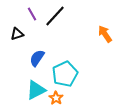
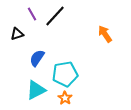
cyan pentagon: rotated 15 degrees clockwise
orange star: moved 9 px right
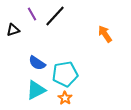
black triangle: moved 4 px left, 4 px up
blue semicircle: moved 5 px down; rotated 90 degrees counterclockwise
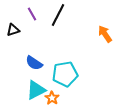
black line: moved 3 px right, 1 px up; rotated 15 degrees counterclockwise
blue semicircle: moved 3 px left
orange star: moved 13 px left
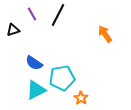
cyan pentagon: moved 3 px left, 4 px down
orange star: moved 29 px right
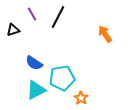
black line: moved 2 px down
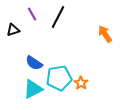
cyan pentagon: moved 3 px left
cyan triangle: moved 3 px left, 1 px up
orange star: moved 15 px up
